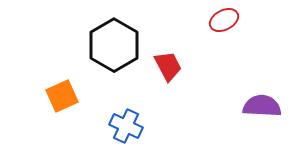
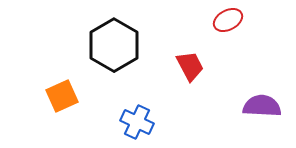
red ellipse: moved 4 px right
red trapezoid: moved 22 px right
blue cross: moved 11 px right, 4 px up
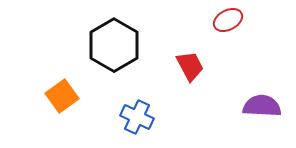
orange square: rotated 12 degrees counterclockwise
blue cross: moved 5 px up
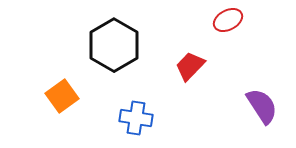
red trapezoid: rotated 108 degrees counterclockwise
purple semicircle: rotated 54 degrees clockwise
blue cross: moved 1 px left, 1 px down; rotated 16 degrees counterclockwise
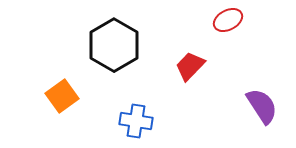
blue cross: moved 3 px down
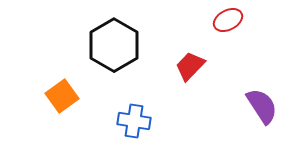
blue cross: moved 2 px left
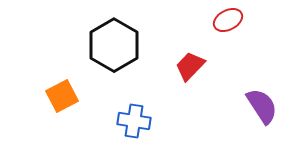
orange square: rotated 8 degrees clockwise
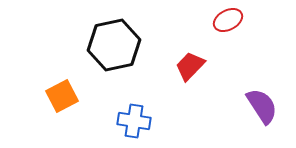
black hexagon: rotated 18 degrees clockwise
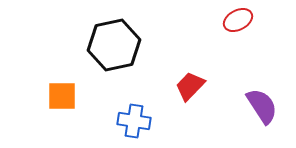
red ellipse: moved 10 px right
red trapezoid: moved 20 px down
orange square: rotated 28 degrees clockwise
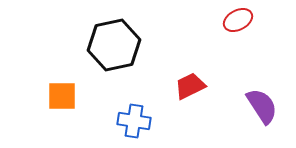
red trapezoid: rotated 20 degrees clockwise
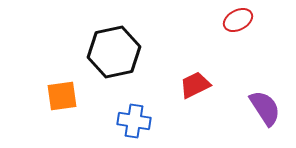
black hexagon: moved 7 px down
red trapezoid: moved 5 px right, 1 px up
orange square: rotated 8 degrees counterclockwise
purple semicircle: moved 3 px right, 2 px down
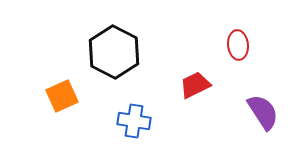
red ellipse: moved 25 px down; rotated 68 degrees counterclockwise
black hexagon: rotated 21 degrees counterclockwise
orange square: rotated 16 degrees counterclockwise
purple semicircle: moved 2 px left, 4 px down
